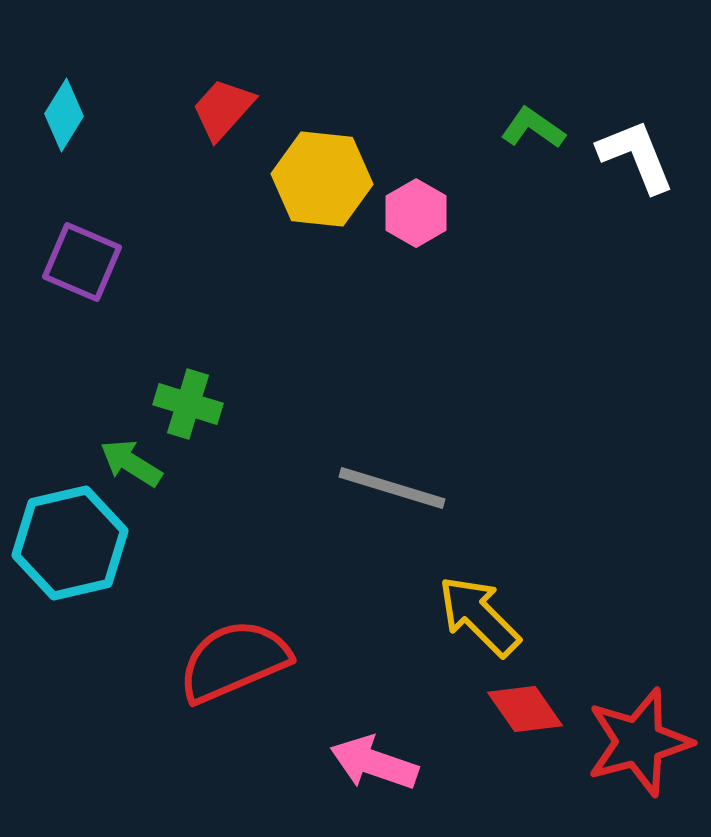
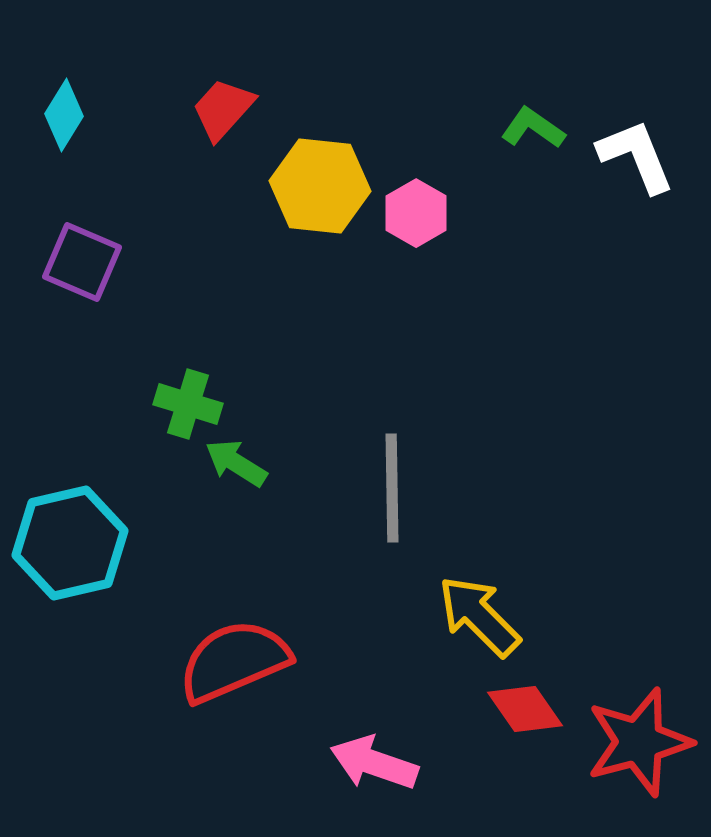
yellow hexagon: moved 2 px left, 7 px down
green arrow: moved 105 px right
gray line: rotated 72 degrees clockwise
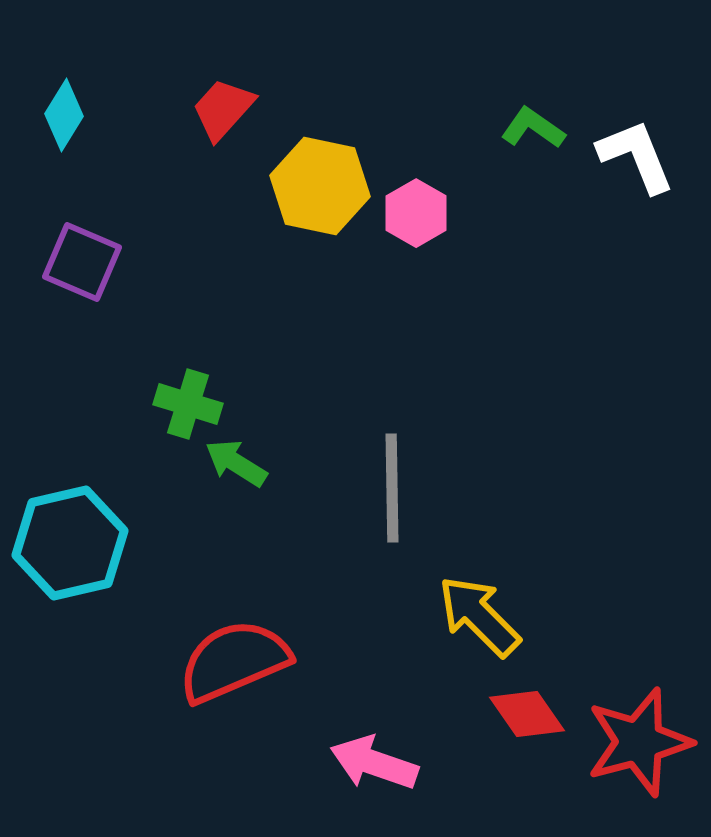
yellow hexagon: rotated 6 degrees clockwise
red diamond: moved 2 px right, 5 px down
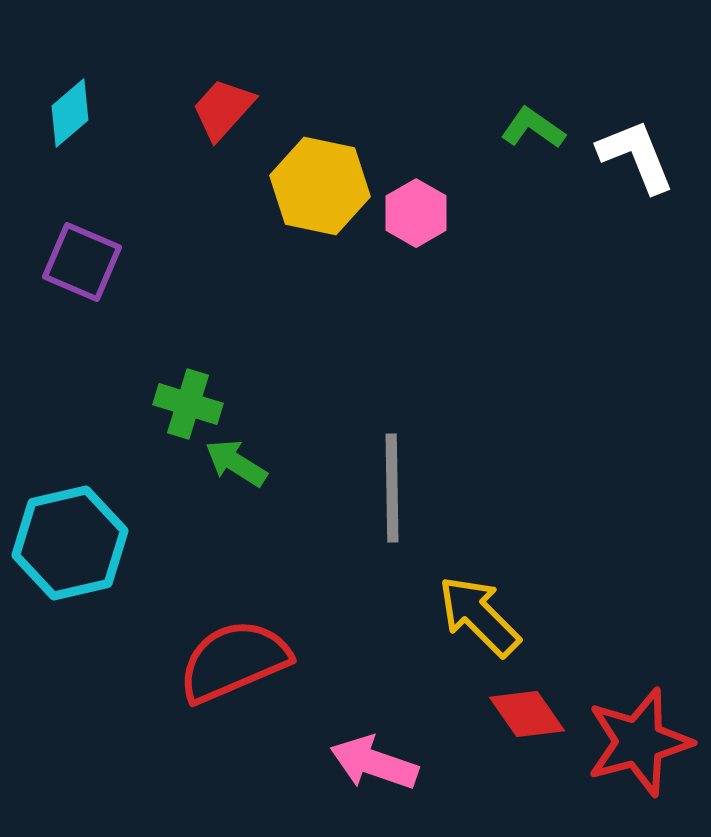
cyan diamond: moved 6 px right, 2 px up; rotated 18 degrees clockwise
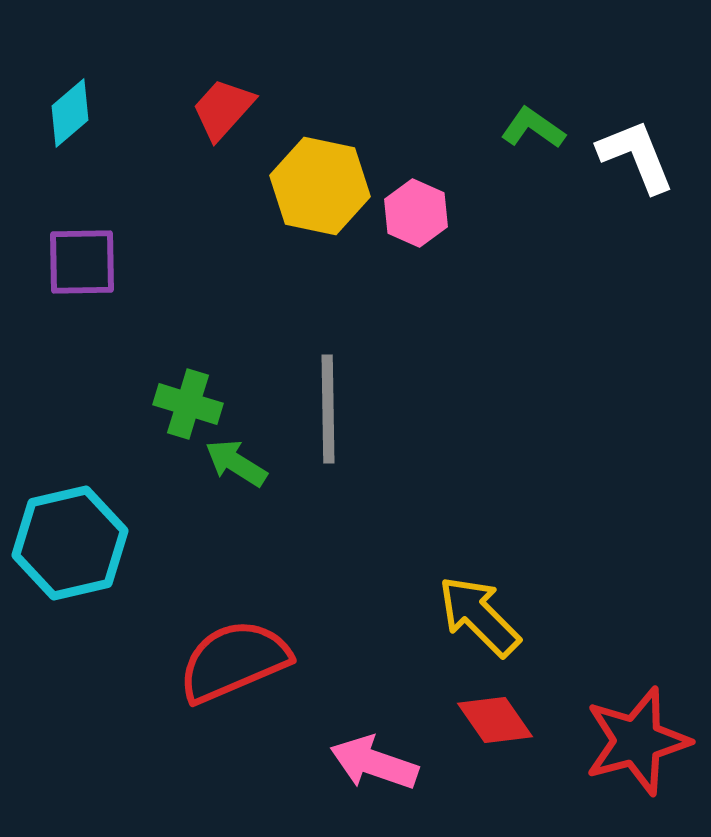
pink hexagon: rotated 6 degrees counterclockwise
purple square: rotated 24 degrees counterclockwise
gray line: moved 64 px left, 79 px up
red diamond: moved 32 px left, 6 px down
red star: moved 2 px left, 1 px up
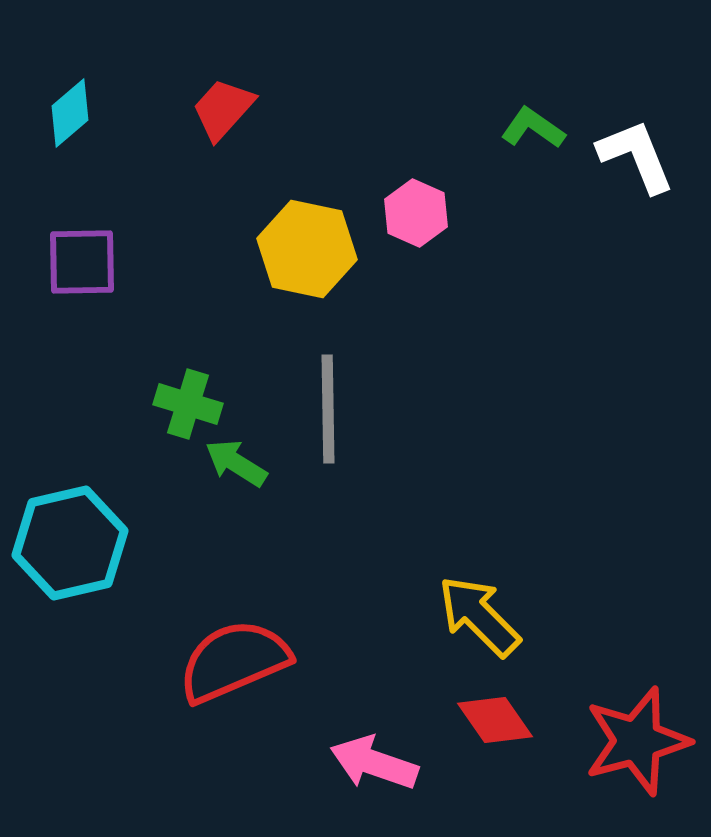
yellow hexagon: moved 13 px left, 63 px down
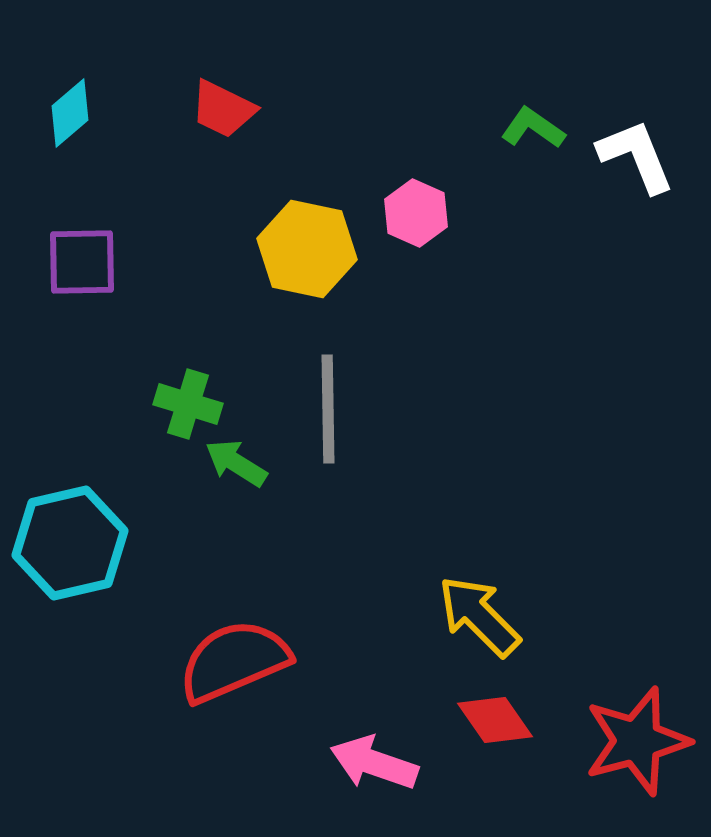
red trapezoid: rotated 106 degrees counterclockwise
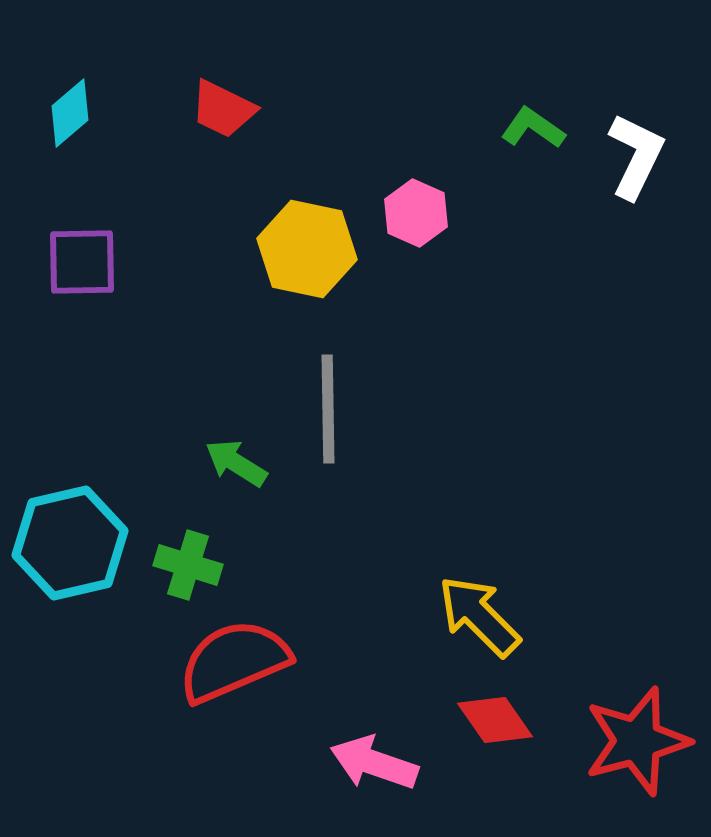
white L-shape: rotated 48 degrees clockwise
green cross: moved 161 px down
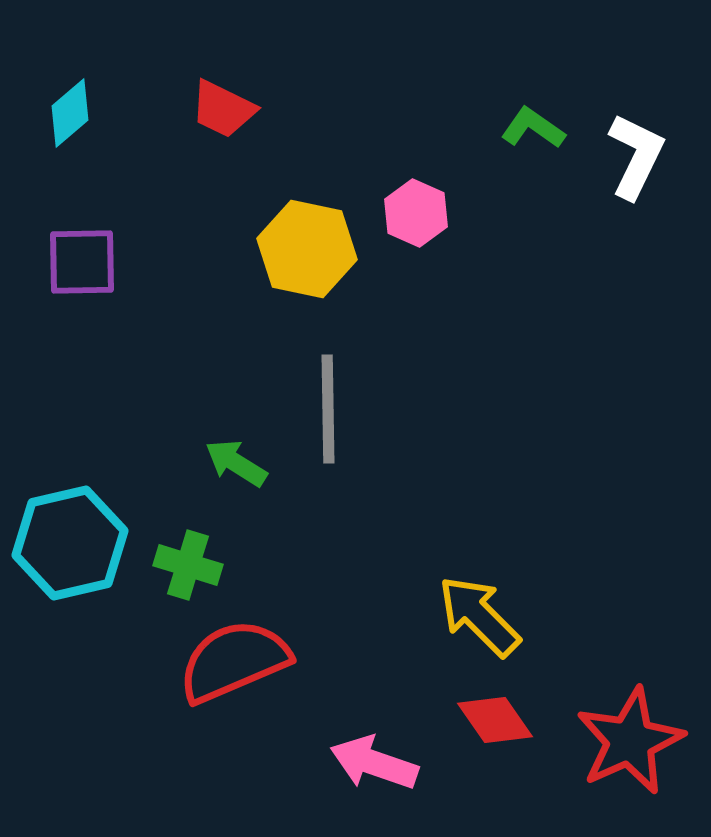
red star: moved 7 px left; rotated 9 degrees counterclockwise
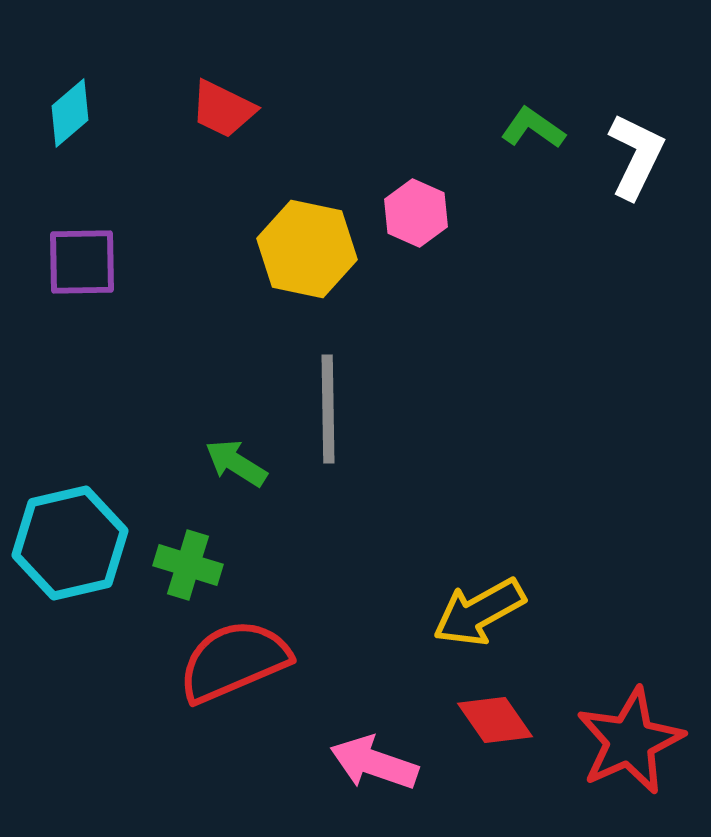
yellow arrow: moved 4 px up; rotated 74 degrees counterclockwise
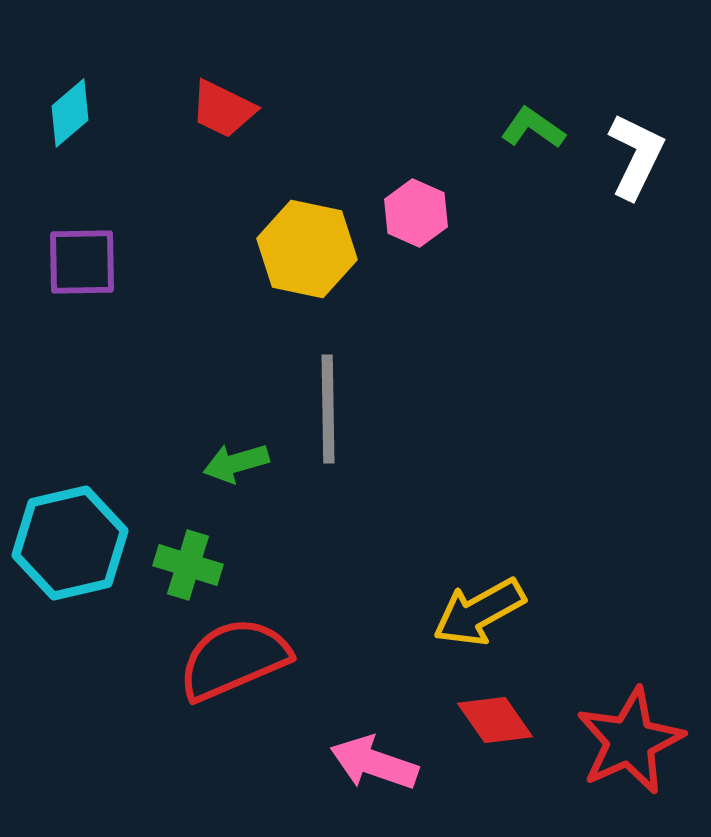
green arrow: rotated 48 degrees counterclockwise
red semicircle: moved 2 px up
